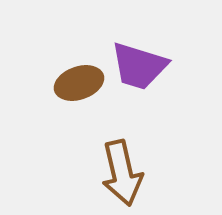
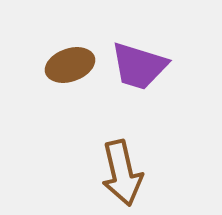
brown ellipse: moved 9 px left, 18 px up
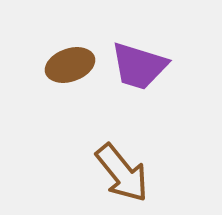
brown arrow: rotated 26 degrees counterclockwise
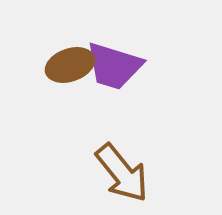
purple trapezoid: moved 25 px left
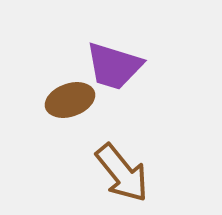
brown ellipse: moved 35 px down
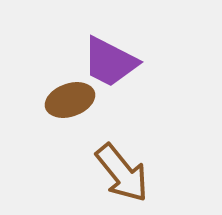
purple trapezoid: moved 4 px left, 4 px up; rotated 10 degrees clockwise
